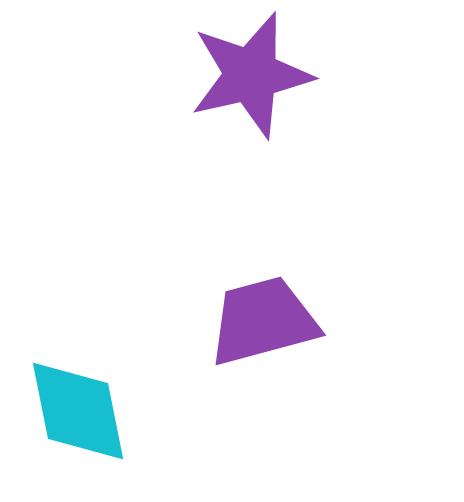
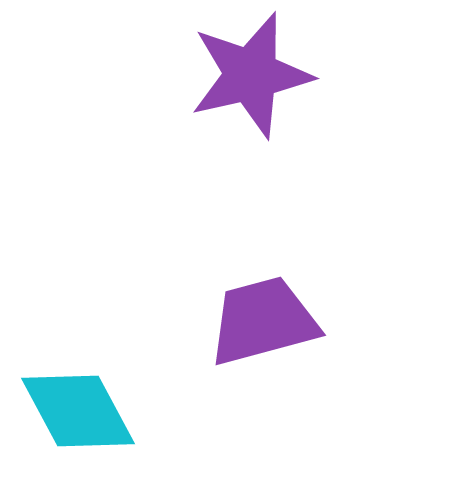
cyan diamond: rotated 17 degrees counterclockwise
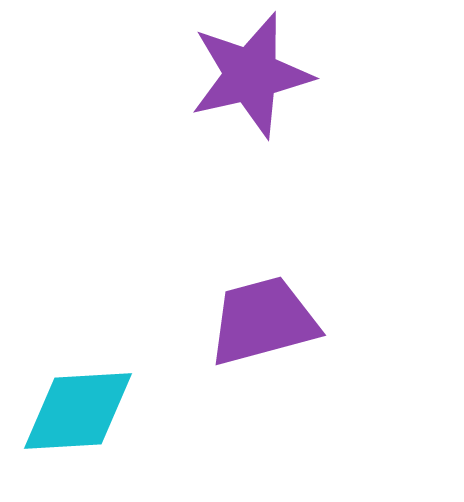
cyan diamond: rotated 65 degrees counterclockwise
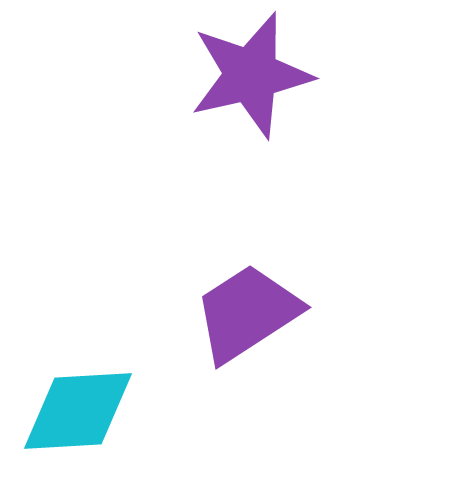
purple trapezoid: moved 16 px left, 8 px up; rotated 18 degrees counterclockwise
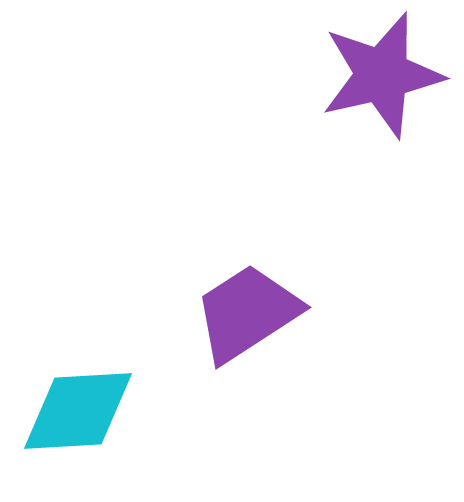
purple star: moved 131 px right
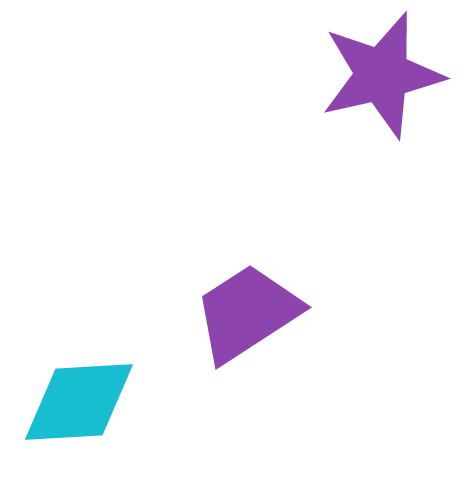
cyan diamond: moved 1 px right, 9 px up
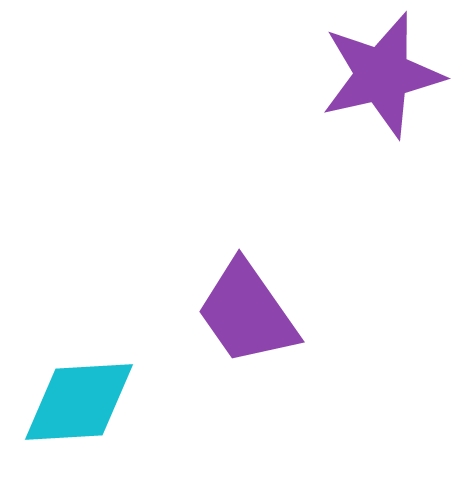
purple trapezoid: rotated 92 degrees counterclockwise
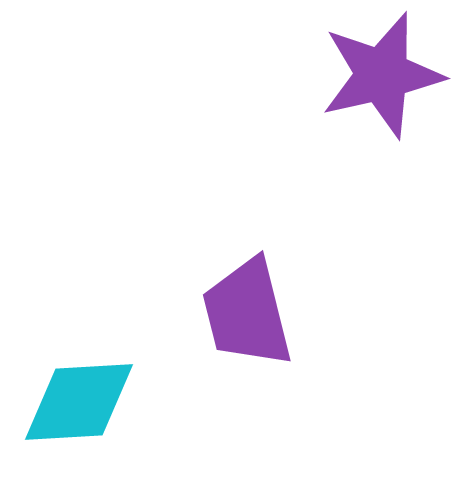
purple trapezoid: rotated 21 degrees clockwise
